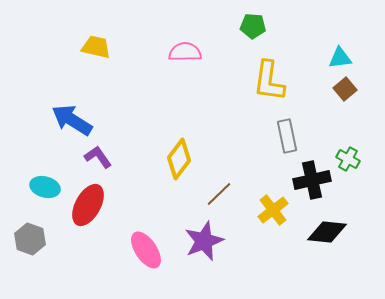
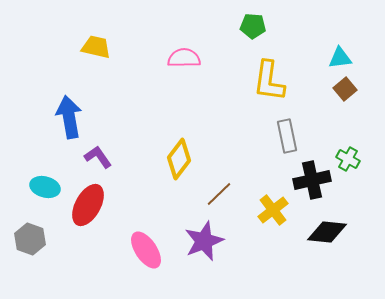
pink semicircle: moved 1 px left, 6 px down
blue arrow: moved 3 px left, 3 px up; rotated 48 degrees clockwise
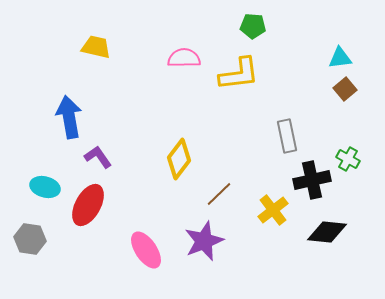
yellow L-shape: moved 30 px left, 7 px up; rotated 105 degrees counterclockwise
gray hexagon: rotated 12 degrees counterclockwise
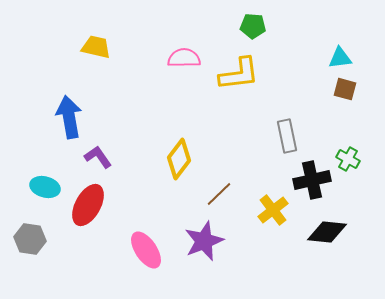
brown square: rotated 35 degrees counterclockwise
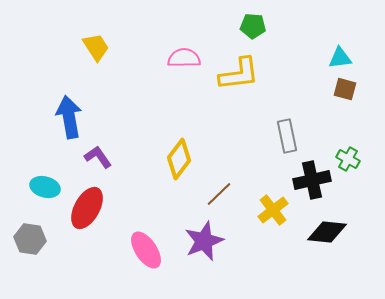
yellow trapezoid: rotated 44 degrees clockwise
red ellipse: moved 1 px left, 3 px down
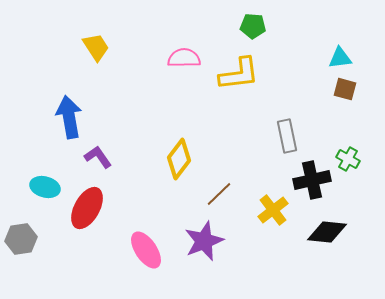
gray hexagon: moved 9 px left; rotated 16 degrees counterclockwise
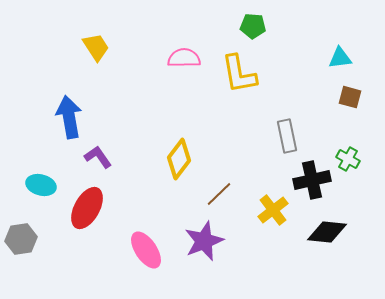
yellow L-shape: rotated 87 degrees clockwise
brown square: moved 5 px right, 8 px down
cyan ellipse: moved 4 px left, 2 px up
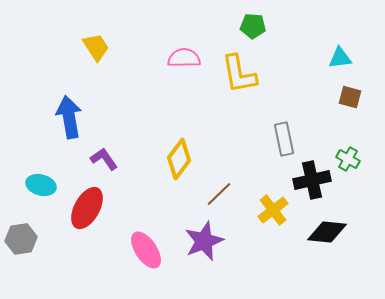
gray rectangle: moved 3 px left, 3 px down
purple L-shape: moved 6 px right, 2 px down
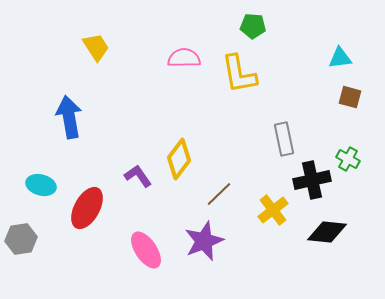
purple L-shape: moved 34 px right, 17 px down
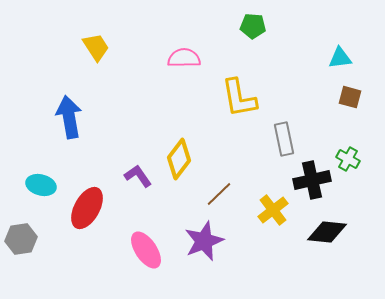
yellow L-shape: moved 24 px down
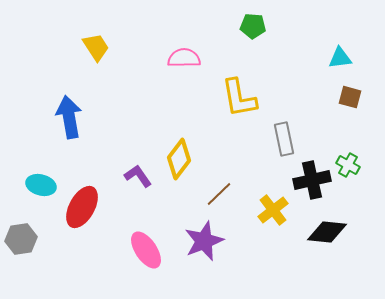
green cross: moved 6 px down
red ellipse: moved 5 px left, 1 px up
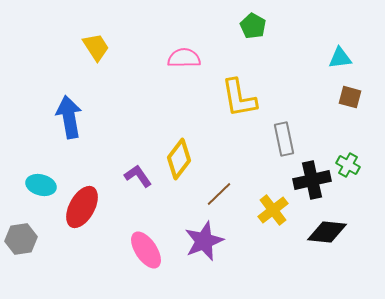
green pentagon: rotated 25 degrees clockwise
